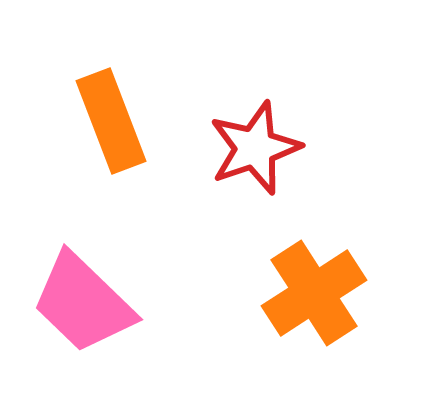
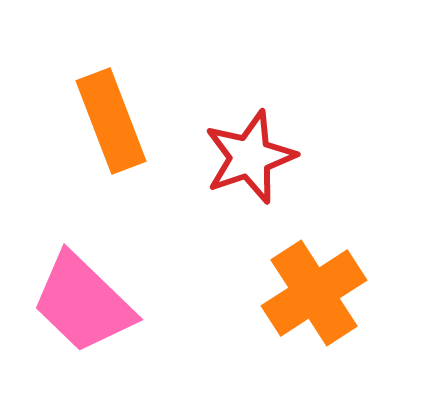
red star: moved 5 px left, 9 px down
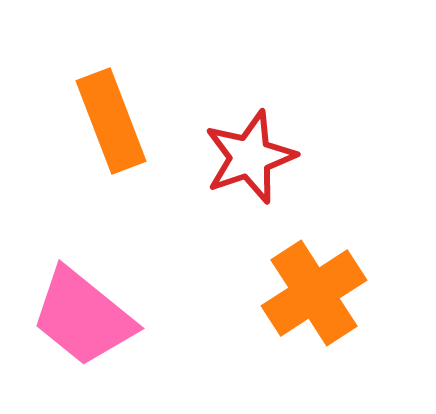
pink trapezoid: moved 14 px down; rotated 5 degrees counterclockwise
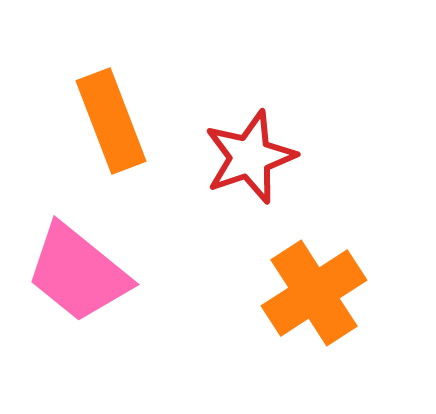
pink trapezoid: moved 5 px left, 44 px up
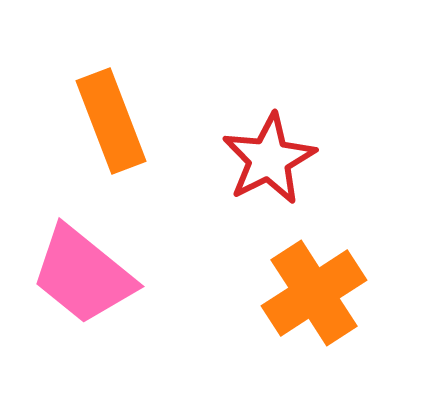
red star: moved 19 px right, 2 px down; rotated 8 degrees counterclockwise
pink trapezoid: moved 5 px right, 2 px down
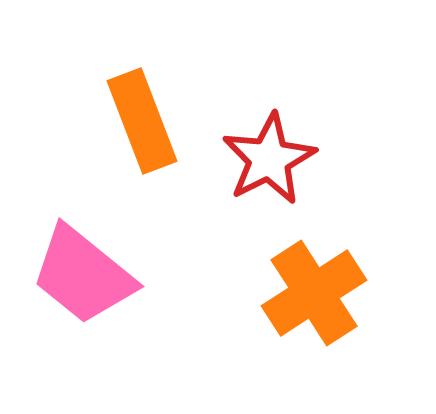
orange rectangle: moved 31 px right
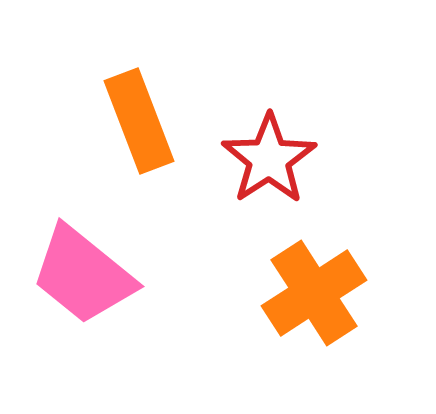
orange rectangle: moved 3 px left
red star: rotated 6 degrees counterclockwise
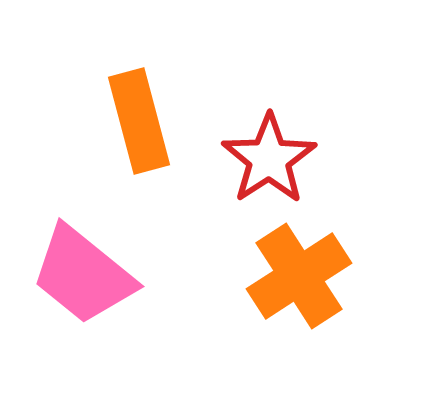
orange rectangle: rotated 6 degrees clockwise
orange cross: moved 15 px left, 17 px up
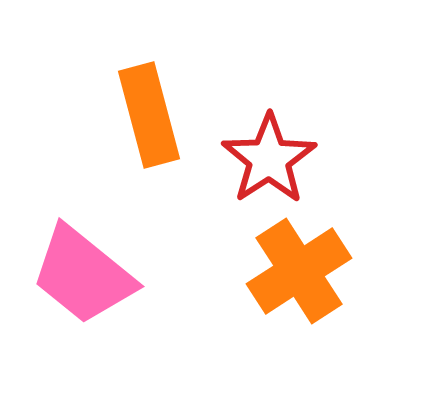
orange rectangle: moved 10 px right, 6 px up
orange cross: moved 5 px up
